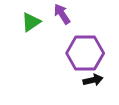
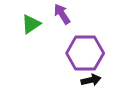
green triangle: moved 2 px down
black arrow: moved 2 px left
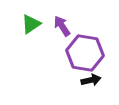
purple arrow: moved 12 px down
purple hexagon: rotated 9 degrees clockwise
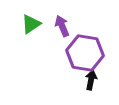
purple arrow: rotated 10 degrees clockwise
black arrow: rotated 66 degrees counterclockwise
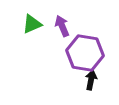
green triangle: moved 1 px right; rotated 10 degrees clockwise
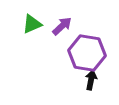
purple arrow: rotated 70 degrees clockwise
purple hexagon: moved 2 px right
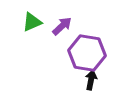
green triangle: moved 2 px up
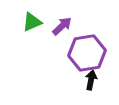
purple hexagon: rotated 18 degrees counterclockwise
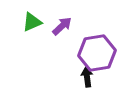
purple hexagon: moved 10 px right
black arrow: moved 4 px left, 3 px up; rotated 18 degrees counterclockwise
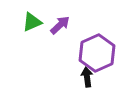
purple arrow: moved 2 px left, 1 px up
purple hexagon: rotated 15 degrees counterclockwise
